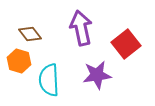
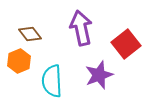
orange hexagon: rotated 20 degrees clockwise
purple star: moved 2 px right; rotated 12 degrees counterclockwise
cyan semicircle: moved 3 px right, 1 px down
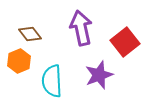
red square: moved 1 px left, 2 px up
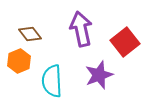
purple arrow: moved 1 px down
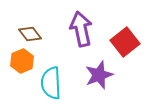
orange hexagon: moved 3 px right
cyan semicircle: moved 1 px left, 2 px down
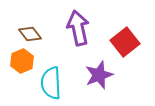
purple arrow: moved 3 px left, 1 px up
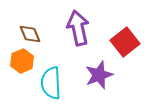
brown diamond: rotated 15 degrees clockwise
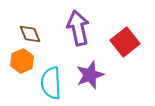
purple star: moved 9 px left
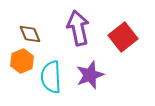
red square: moved 2 px left, 5 px up
cyan semicircle: moved 6 px up
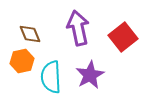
orange hexagon: rotated 10 degrees clockwise
purple star: rotated 8 degrees counterclockwise
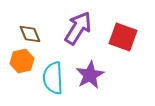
purple arrow: rotated 44 degrees clockwise
red square: rotated 32 degrees counterclockwise
cyan semicircle: moved 2 px right, 1 px down
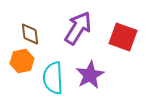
brown diamond: rotated 15 degrees clockwise
